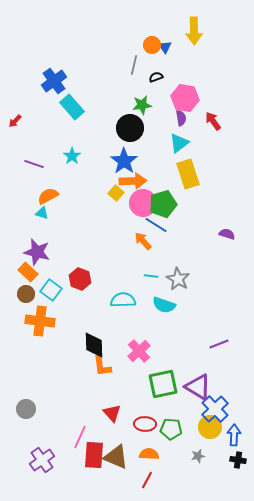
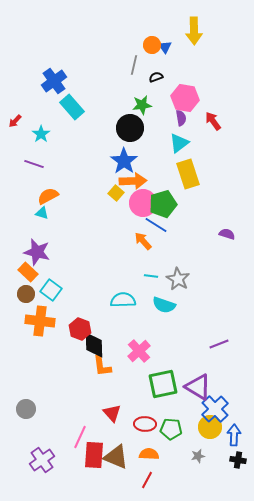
cyan star at (72, 156): moved 31 px left, 22 px up
red hexagon at (80, 279): moved 50 px down
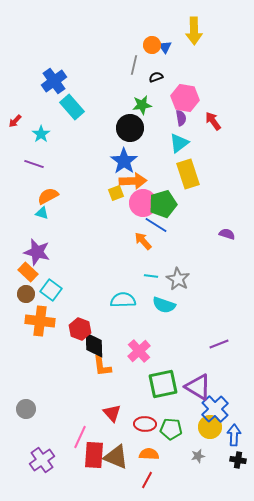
yellow square at (116, 193): rotated 28 degrees clockwise
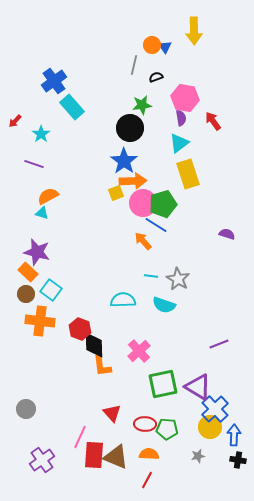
green pentagon at (171, 429): moved 4 px left
